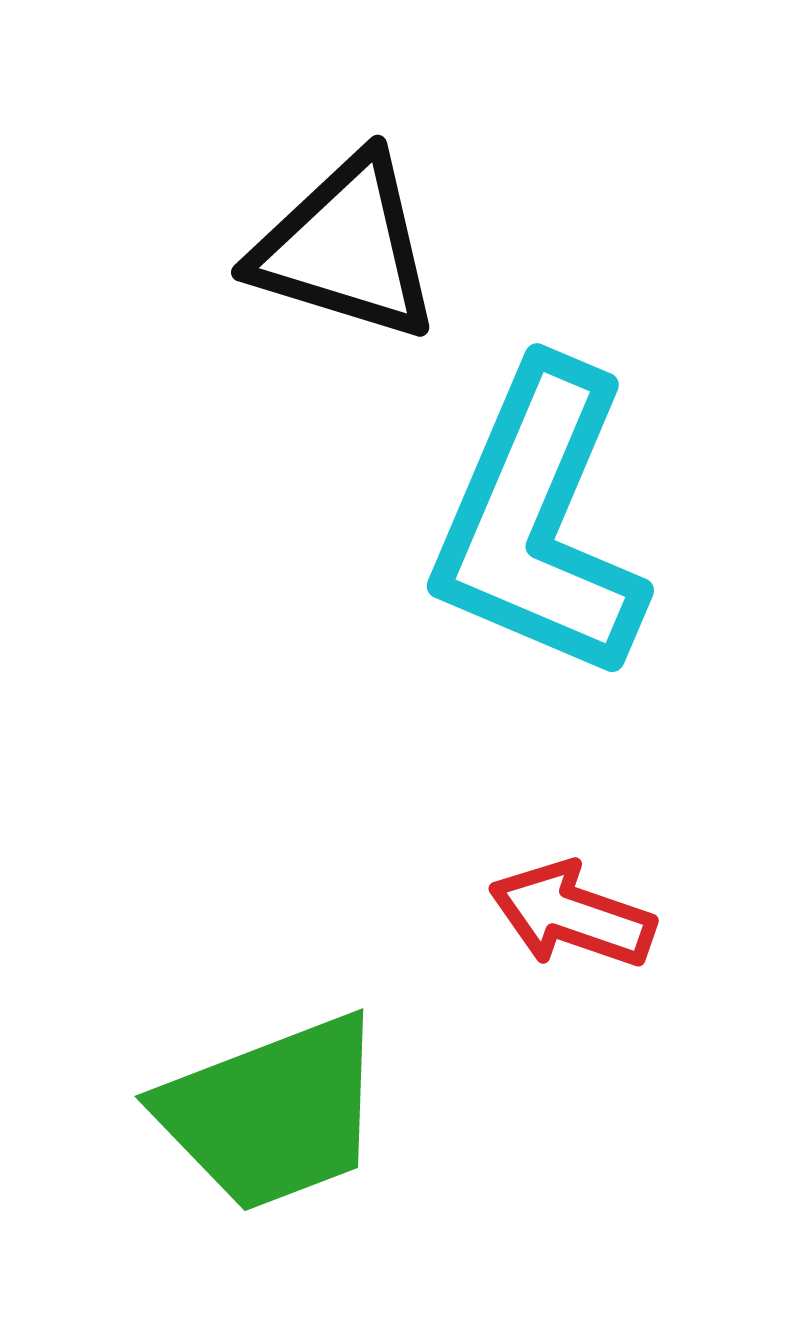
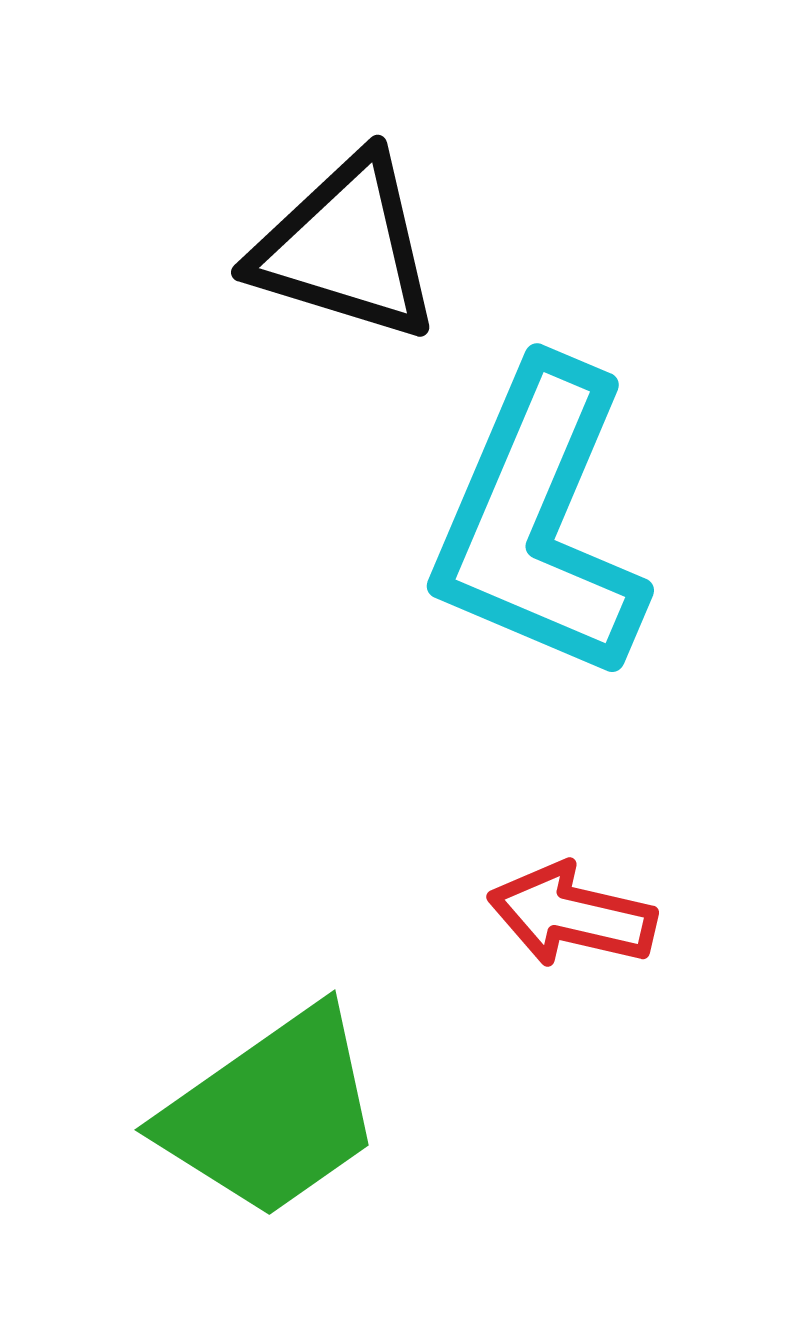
red arrow: rotated 6 degrees counterclockwise
green trapezoid: rotated 14 degrees counterclockwise
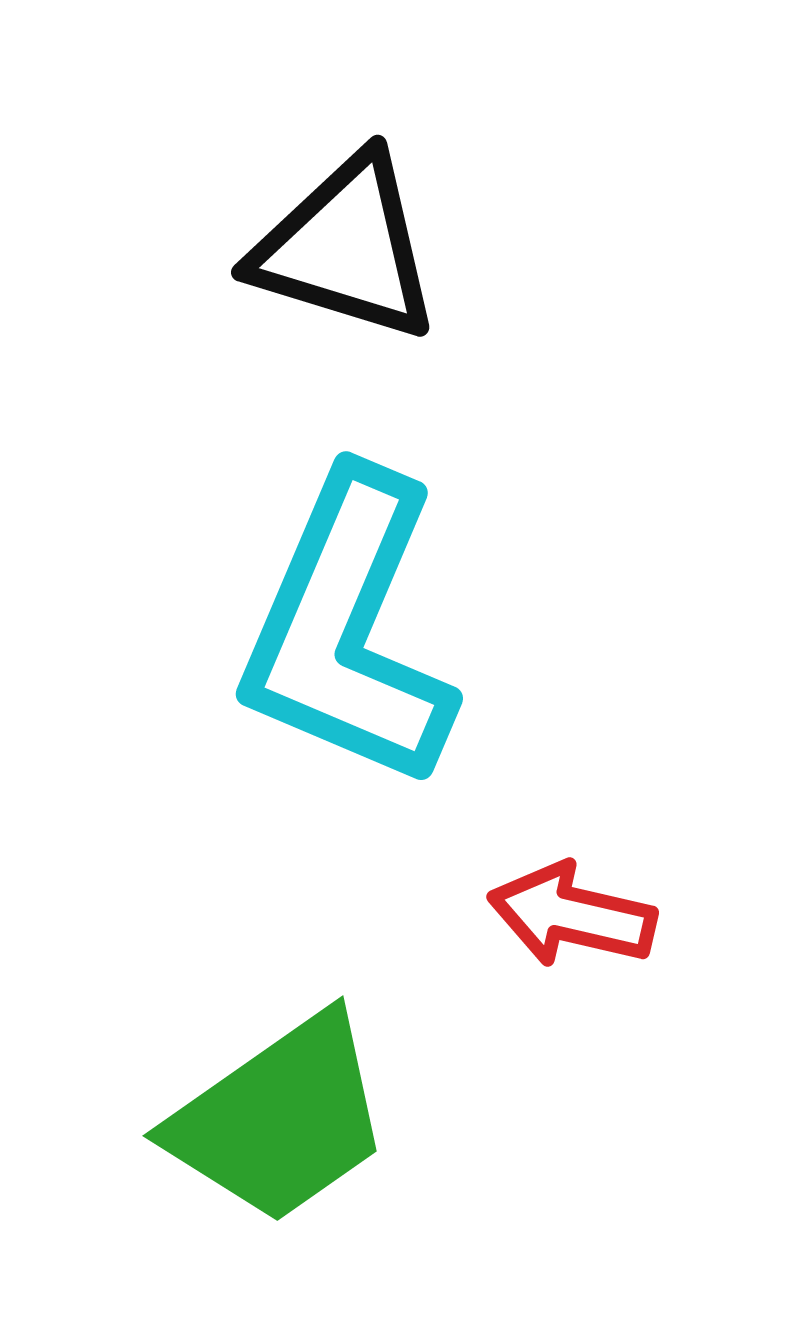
cyan L-shape: moved 191 px left, 108 px down
green trapezoid: moved 8 px right, 6 px down
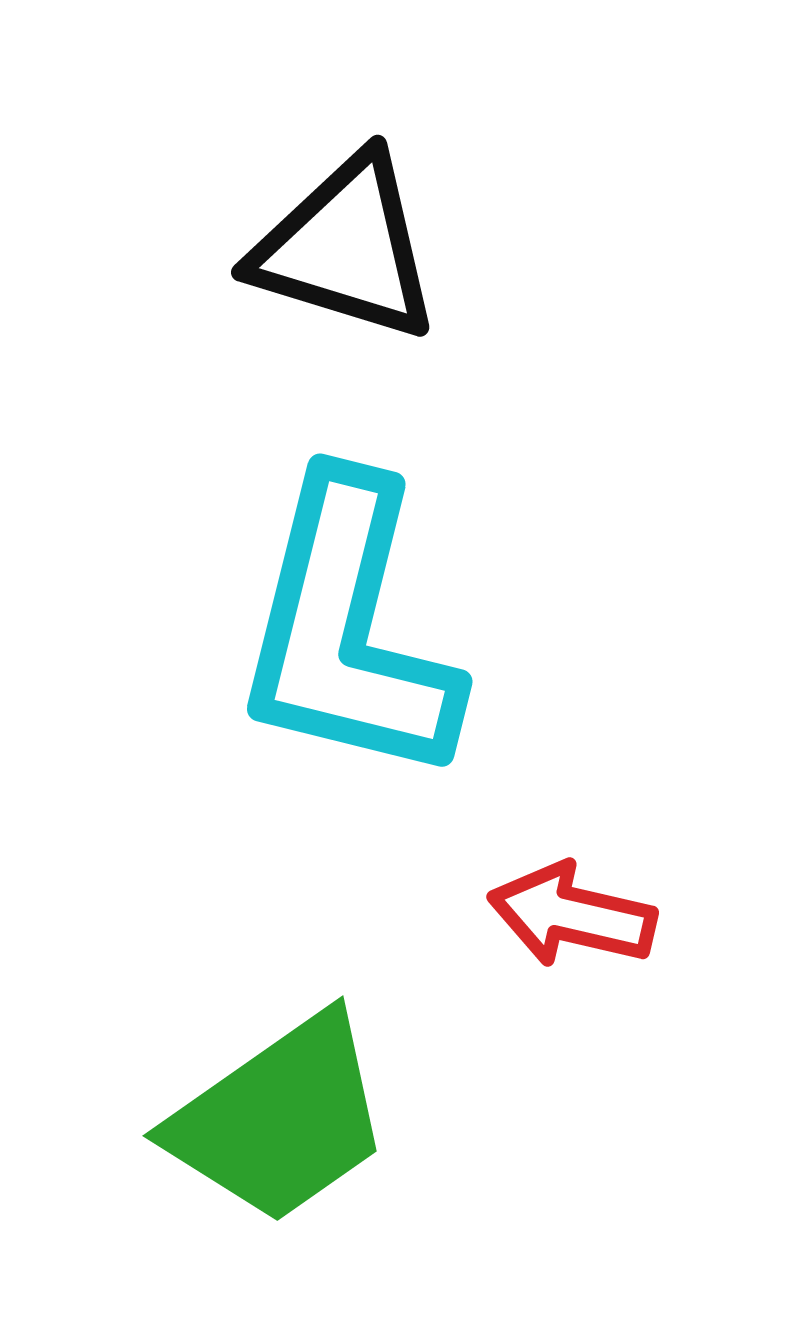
cyan L-shape: rotated 9 degrees counterclockwise
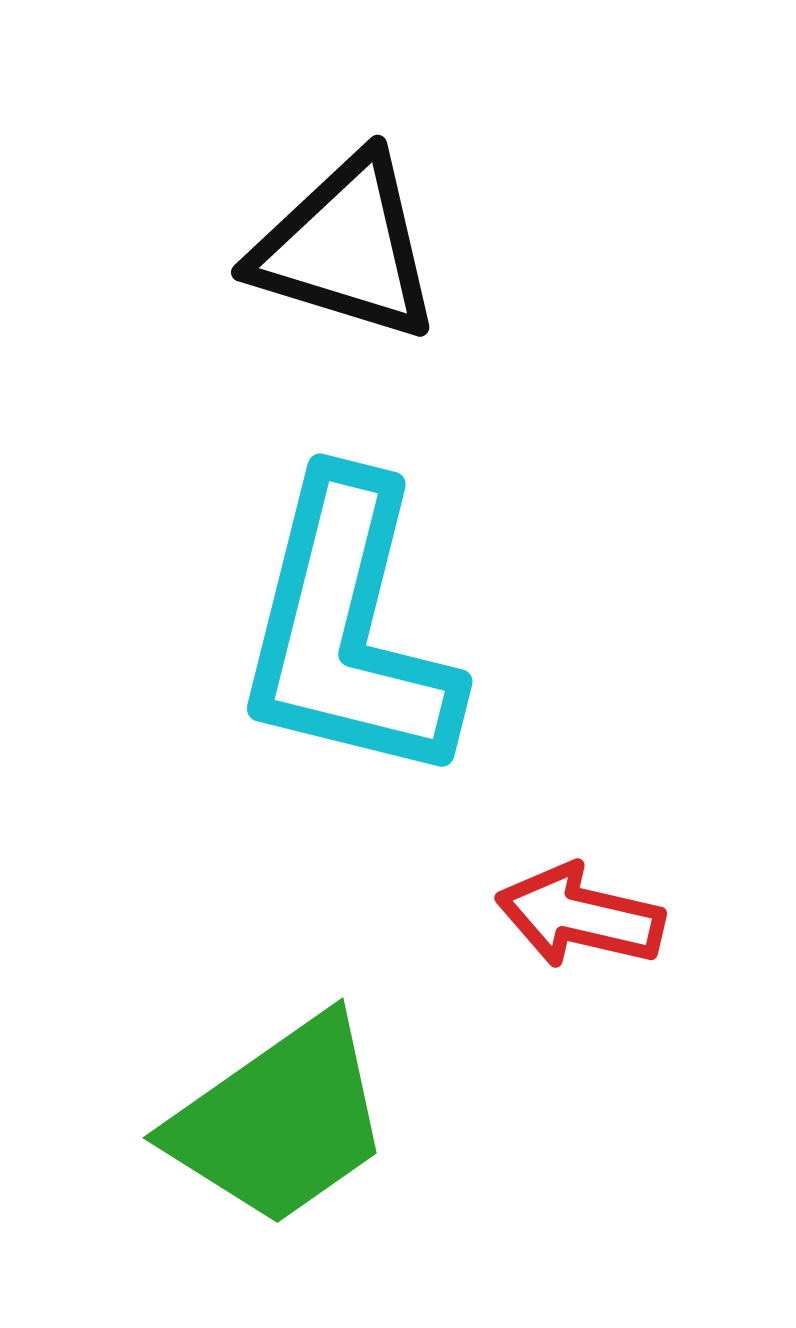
red arrow: moved 8 px right, 1 px down
green trapezoid: moved 2 px down
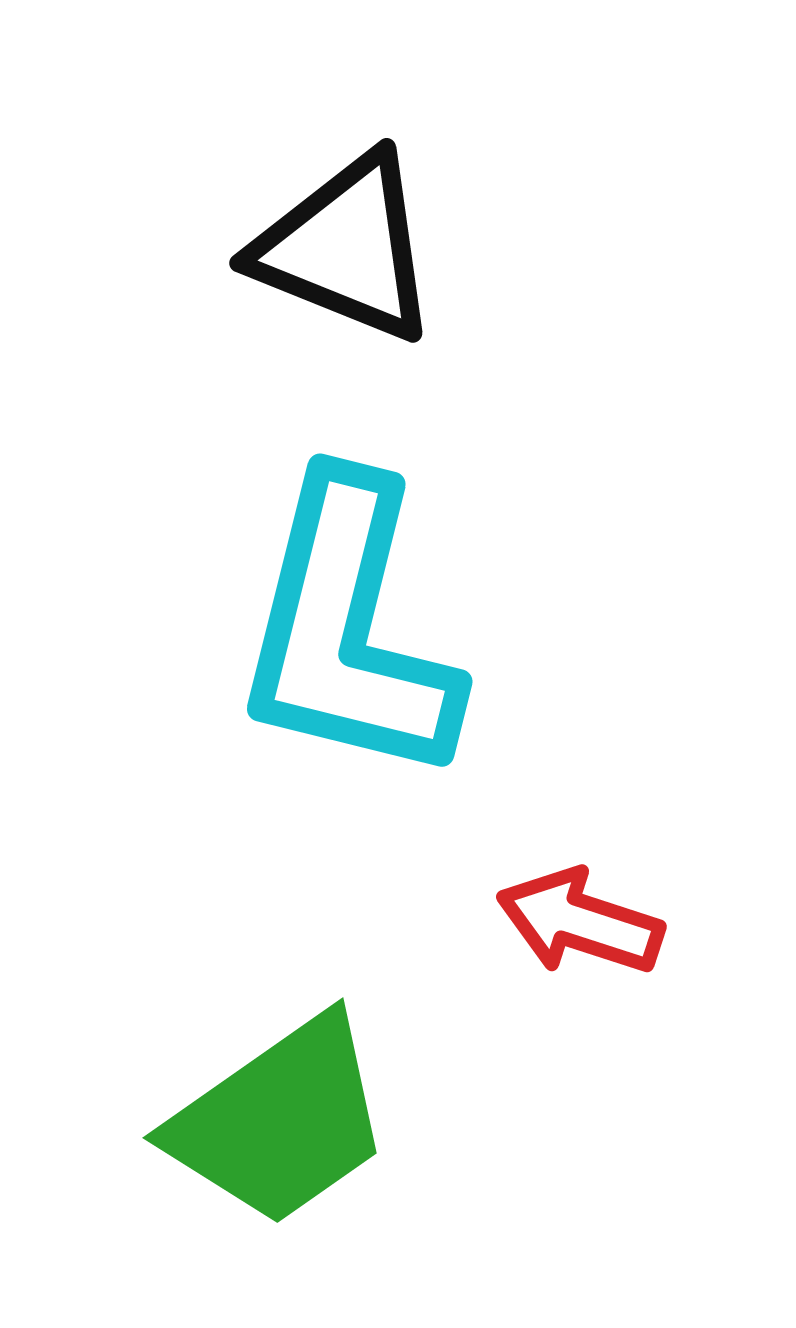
black triangle: rotated 5 degrees clockwise
red arrow: moved 6 px down; rotated 5 degrees clockwise
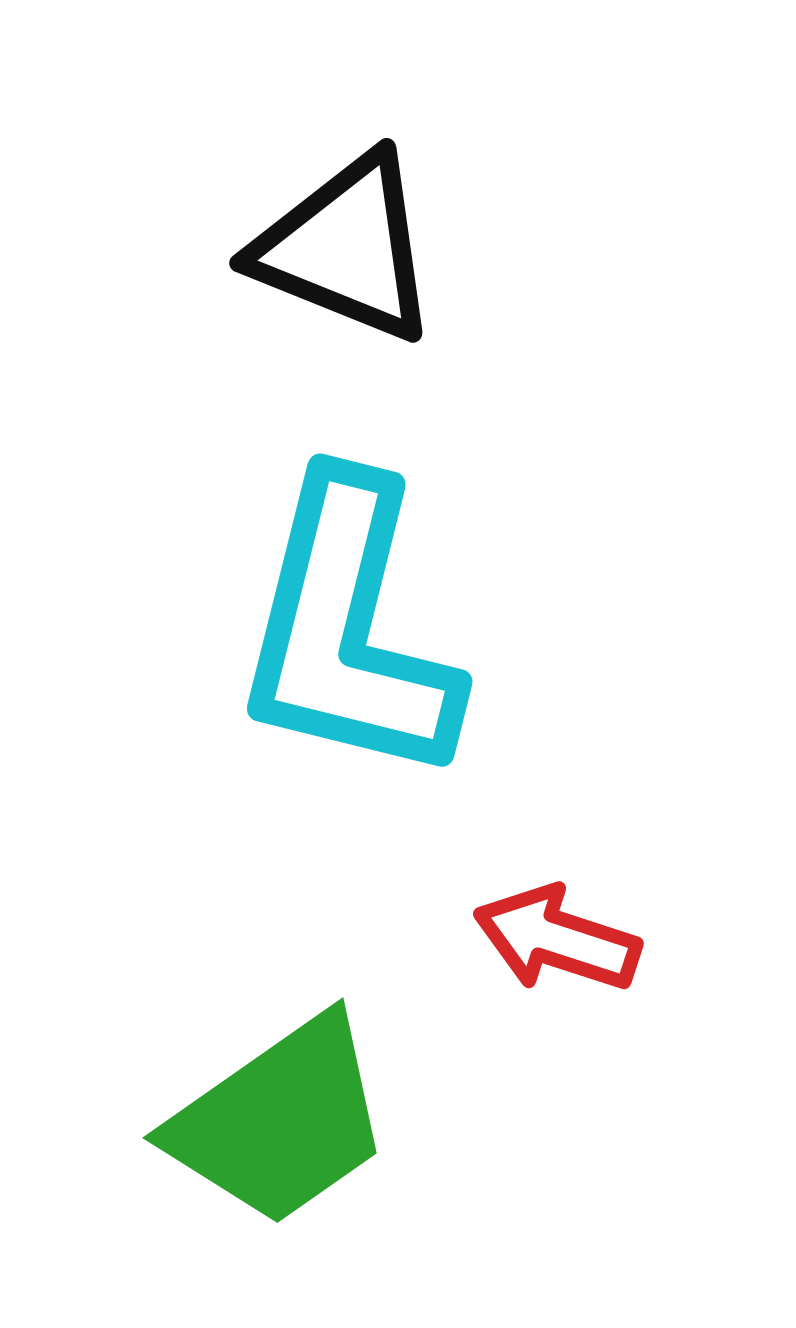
red arrow: moved 23 px left, 17 px down
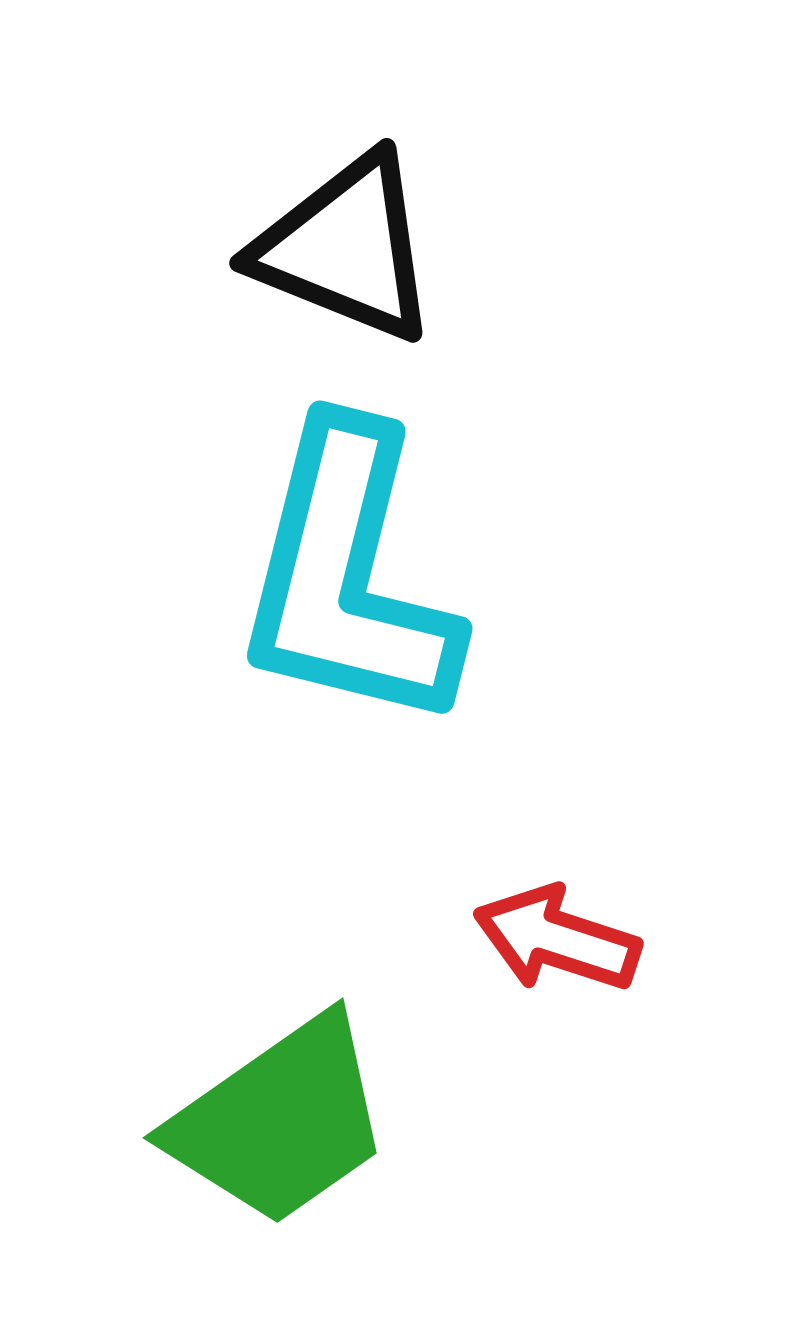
cyan L-shape: moved 53 px up
